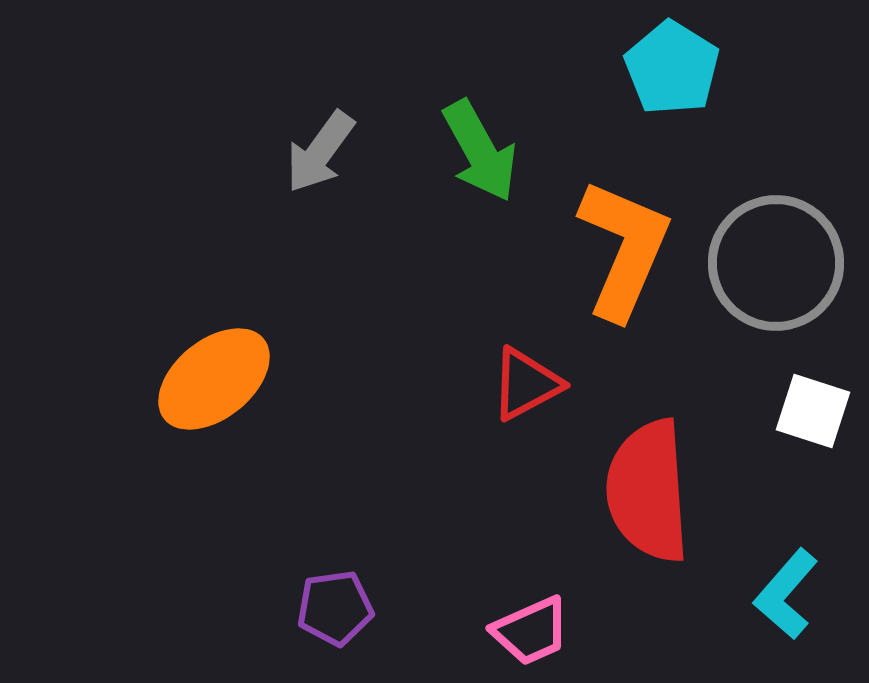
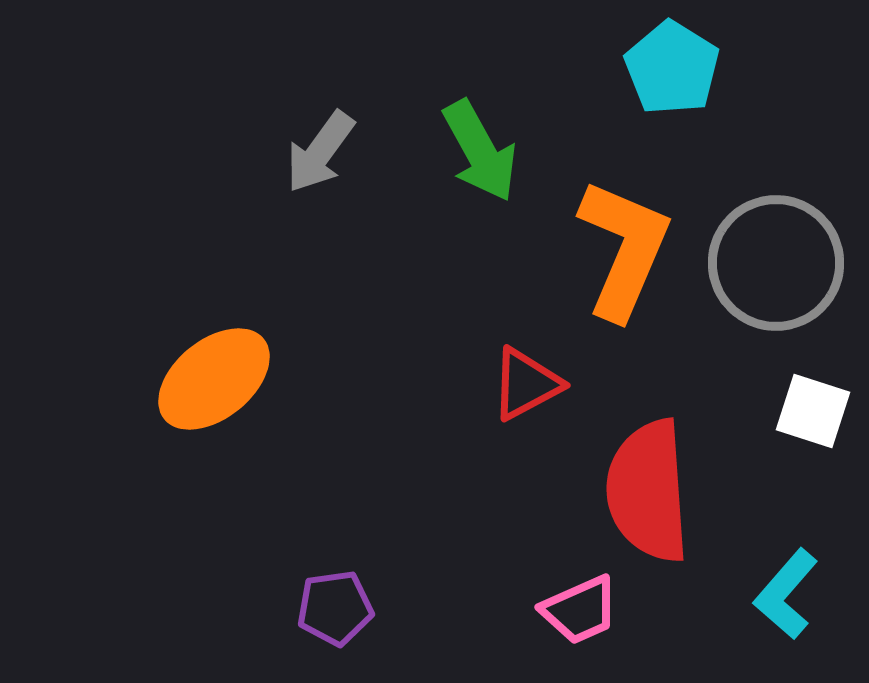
pink trapezoid: moved 49 px right, 21 px up
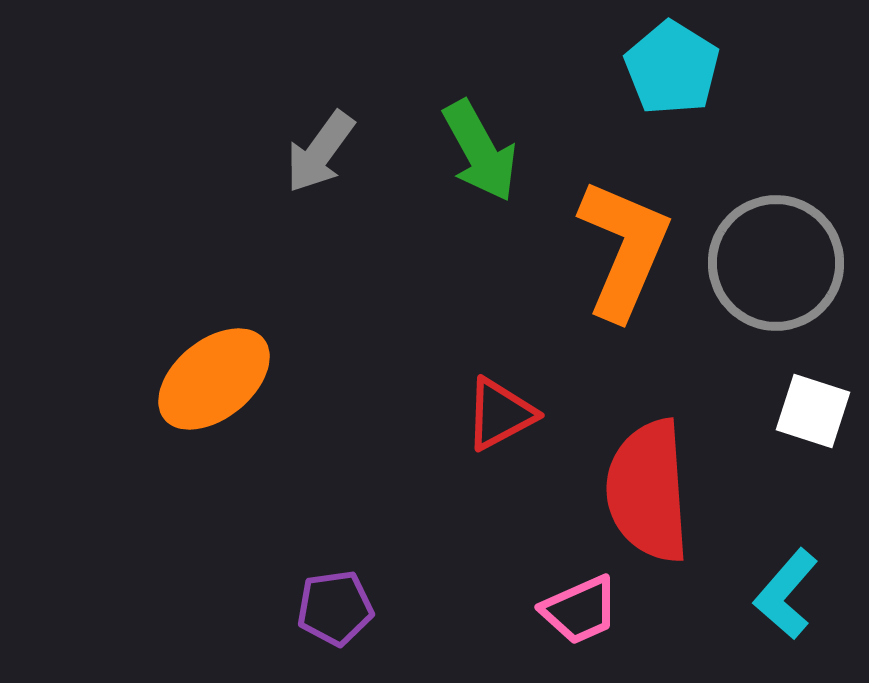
red triangle: moved 26 px left, 30 px down
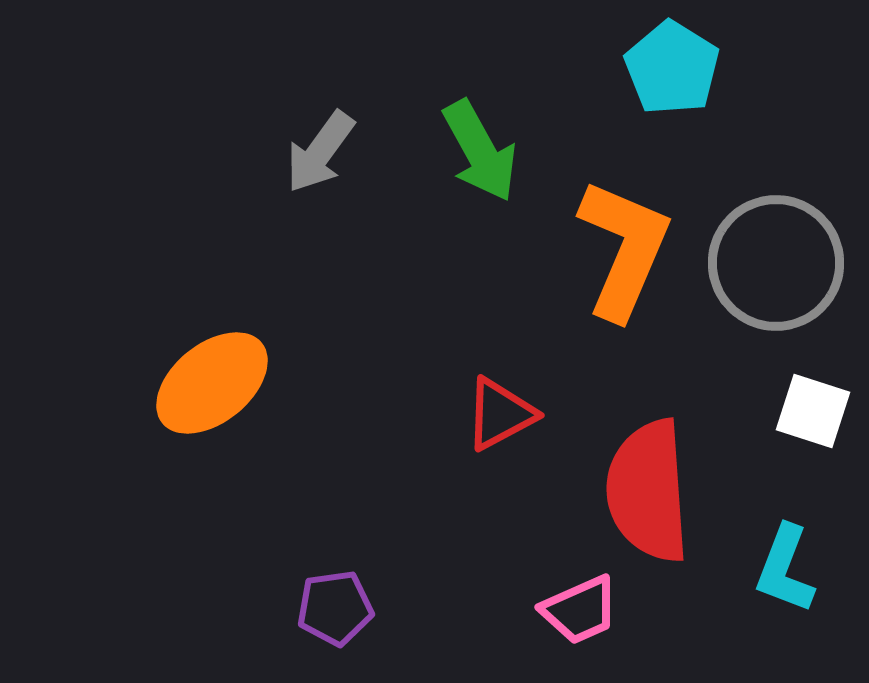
orange ellipse: moved 2 px left, 4 px down
cyan L-shape: moved 1 px left, 25 px up; rotated 20 degrees counterclockwise
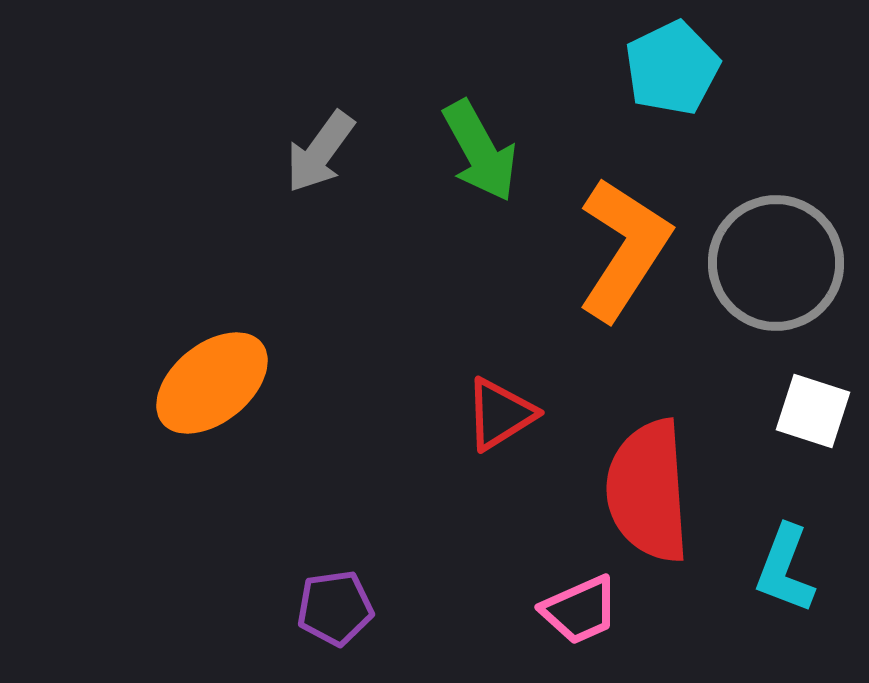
cyan pentagon: rotated 14 degrees clockwise
orange L-shape: rotated 10 degrees clockwise
red triangle: rotated 4 degrees counterclockwise
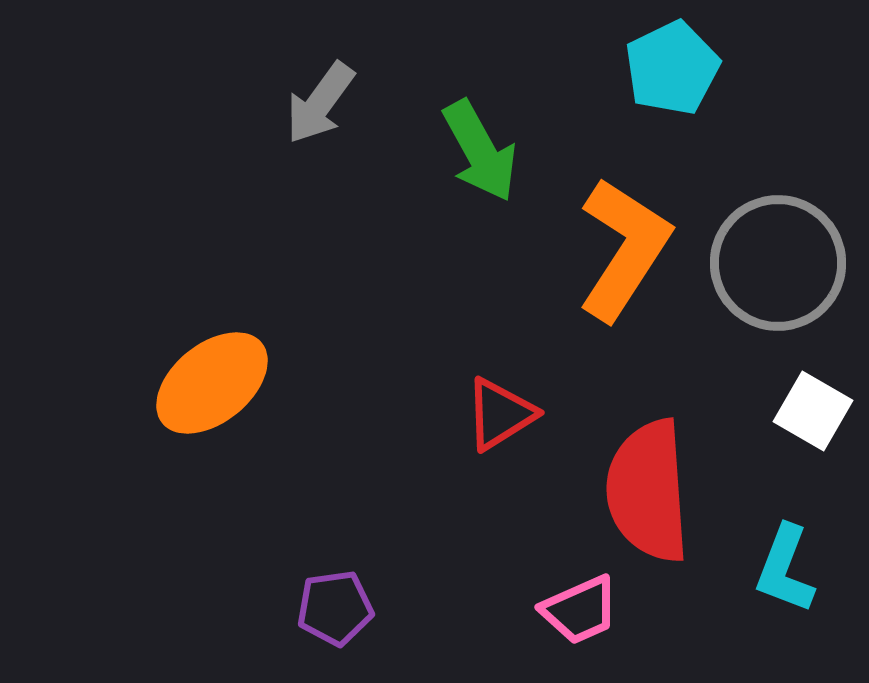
gray arrow: moved 49 px up
gray circle: moved 2 px right
white square: rotated 12 degrees clockwise
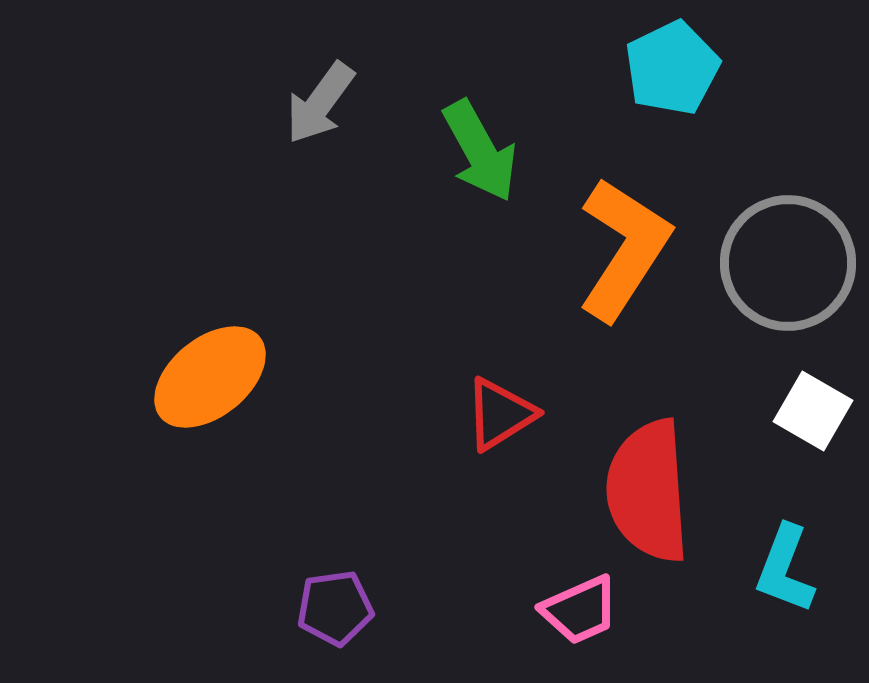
gray circle: moved 10 px right
orange ellipse: moved 2 px left, 6 px up
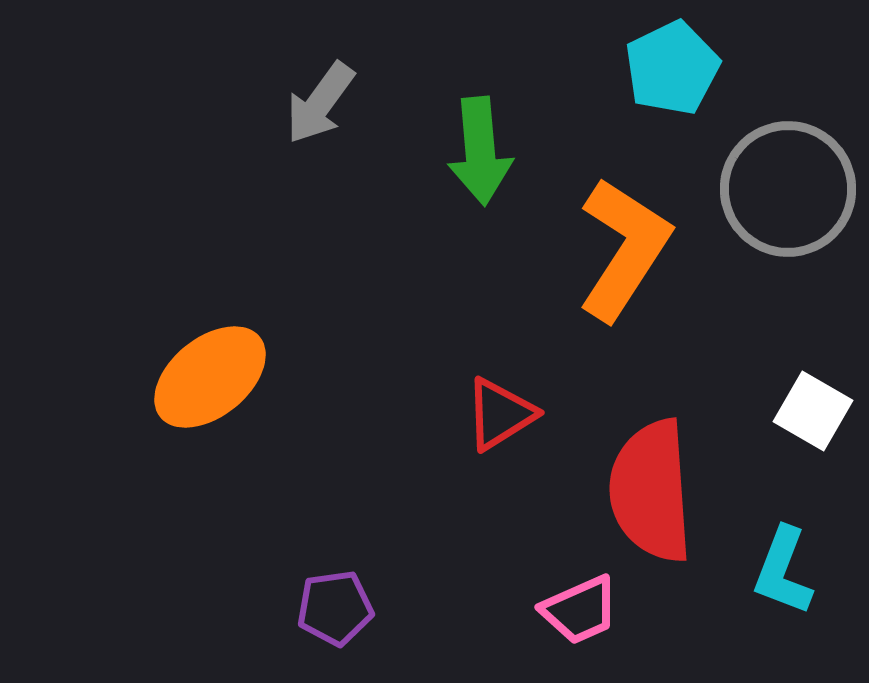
green arrow: rotated 24 degrees clockwise
gray circle: moved 74 px up
red semicircle: moved 3 px right
cyan L-shape: moved 2 px left, 2 px down
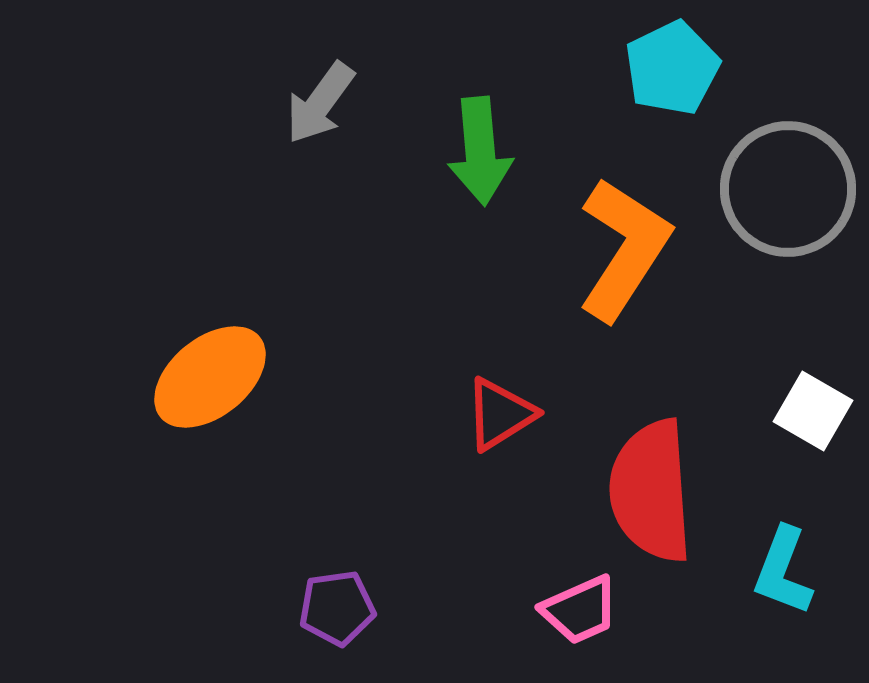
purple pentagon: moved 2 px right
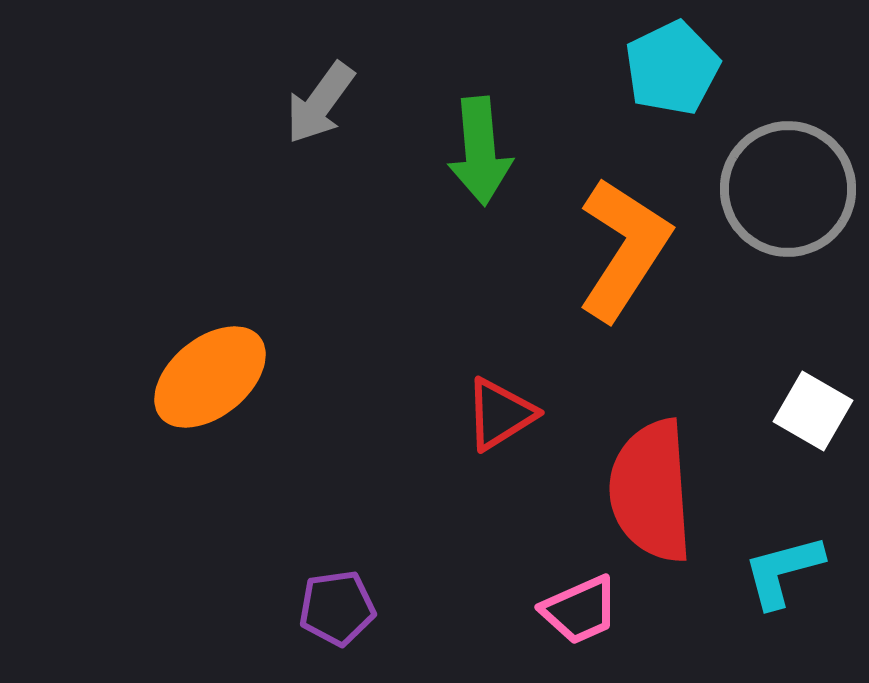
cyan L-shape: rotated 54 degrees clockwise
